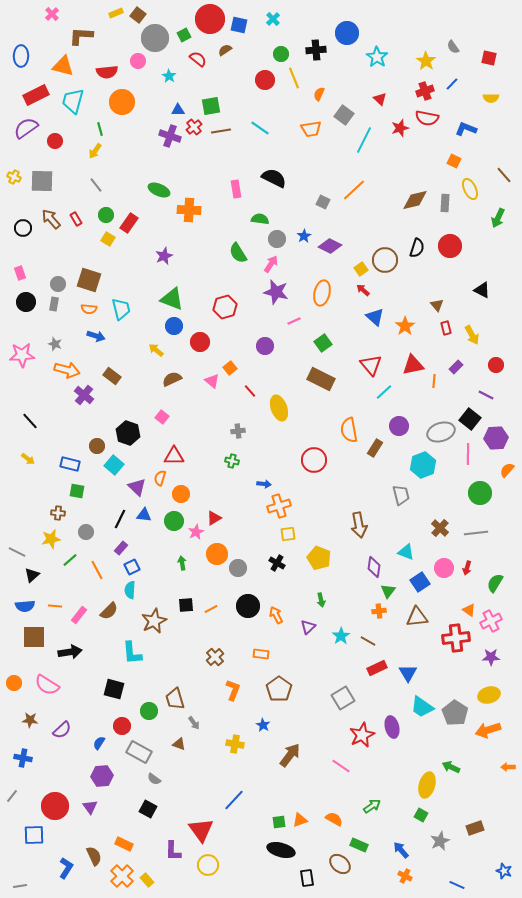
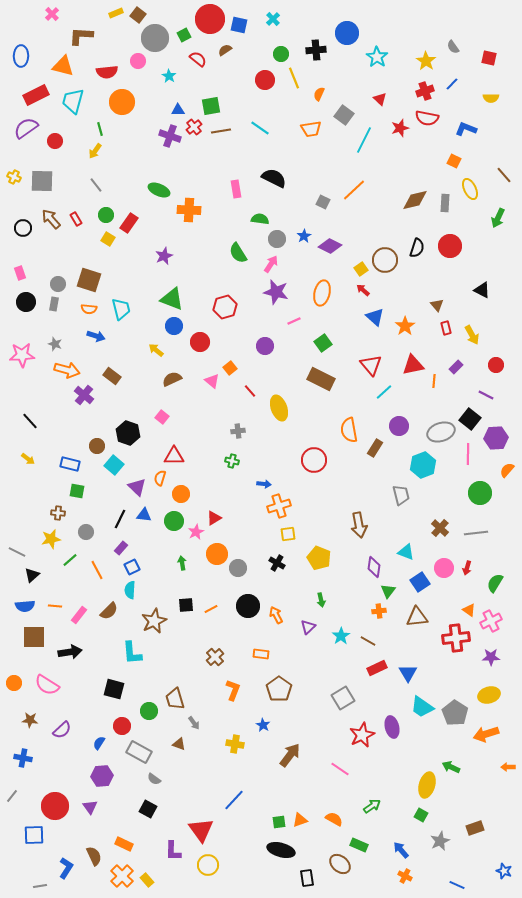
orange arrow at (488, 730): moved 2 px left, 4 px down
pink line at (341, 766): moved 1 px left, 3 px down
gray line at (20, 886): moved 20 px right
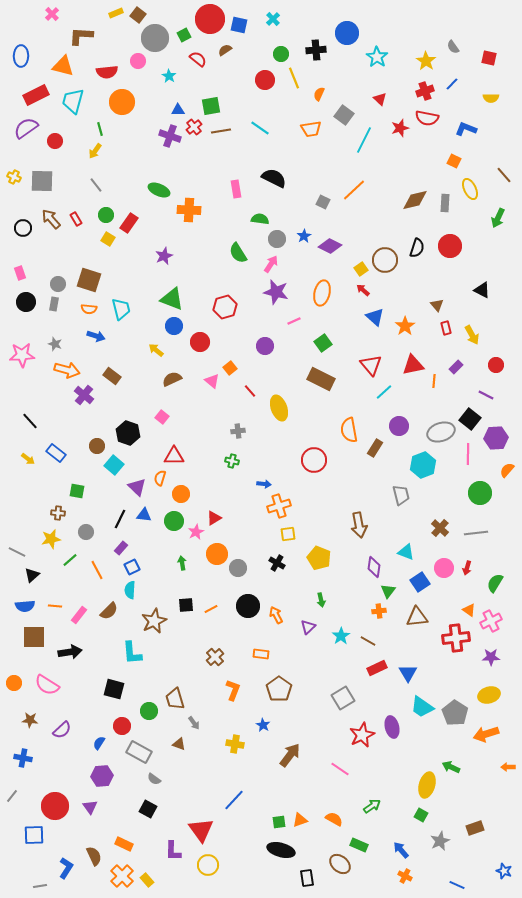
blue rectangle at (70, 464): moved 14 px left, 11 px up; rotated 24 degrees clockwise
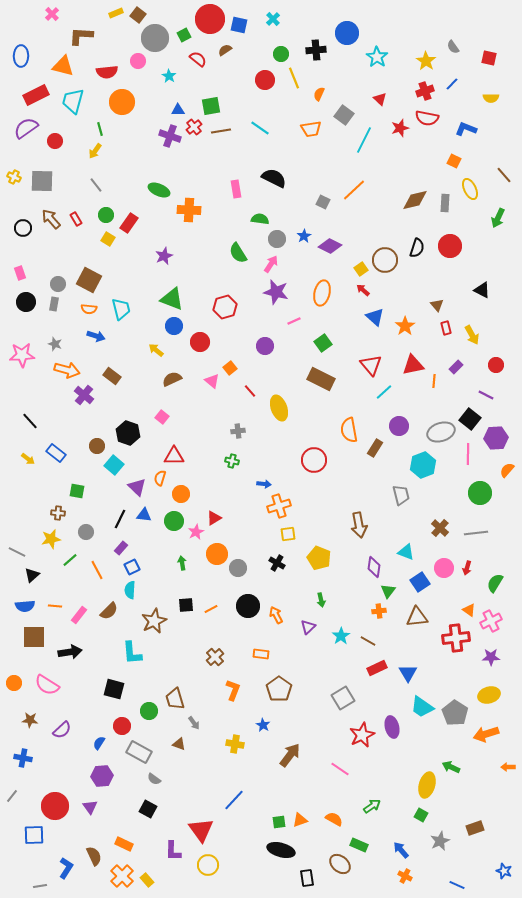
brown square at (89, 280): rotated 10 degrees clockwise
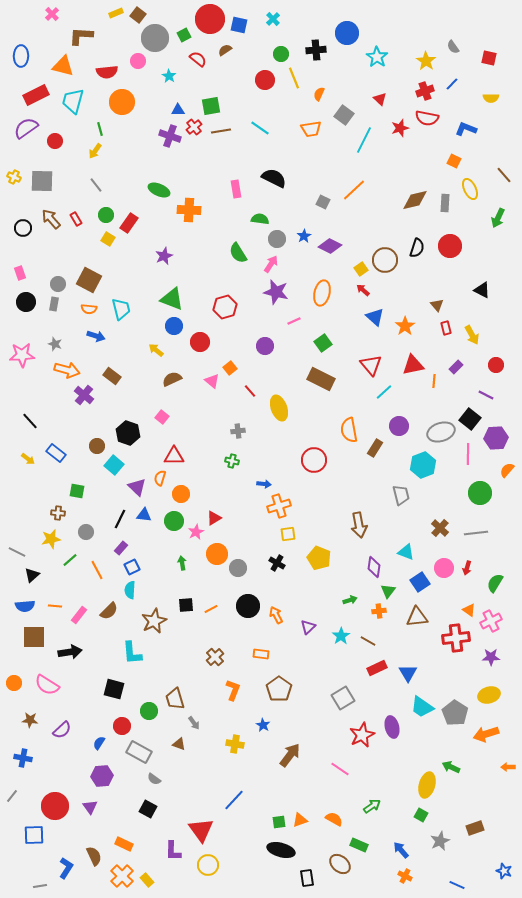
green arrow at (321, 600): moved 29 px right; rotated 96 degrees counterclockwise
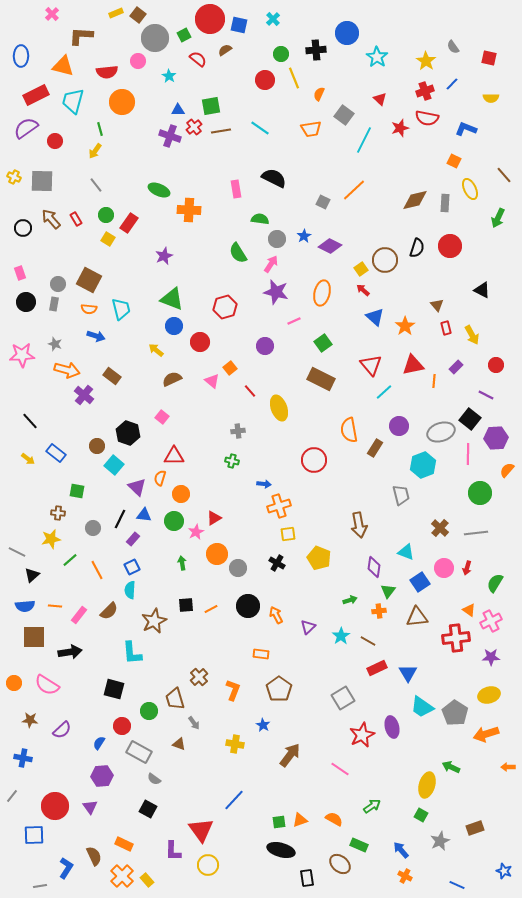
gray circle at (86, 532): moved 7 px right, 4 px up
purple rectangle at (121, 548): moved 12 px right, 9 px up
brown cross at (215, 657): moved 16 px left, 20 px down
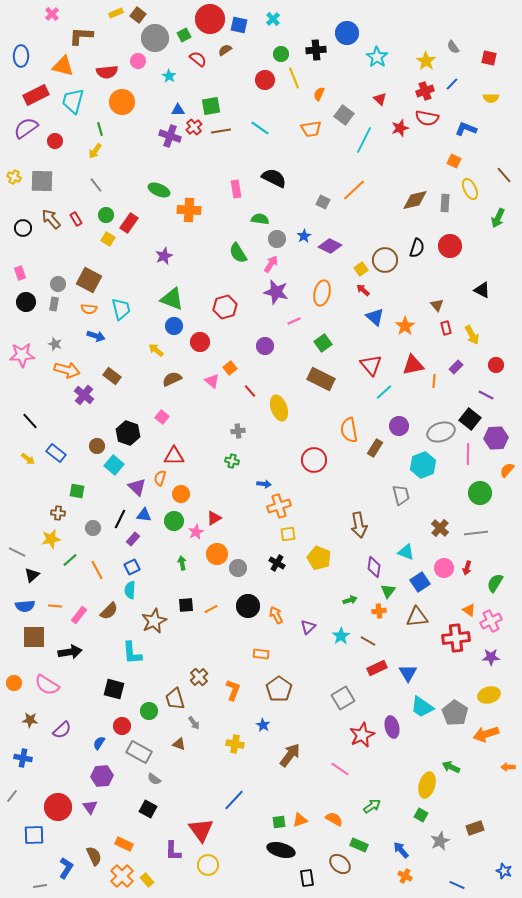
red circle at (55, 806): moved 3 px right, 1 px down
